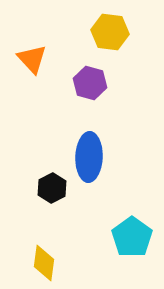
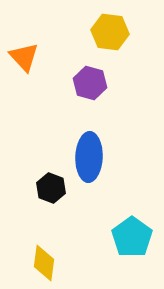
orange triangle: moved 8 px left, 2 px up
black hexagon: moved 1 px left; rotated 12 degrees counterclockwise
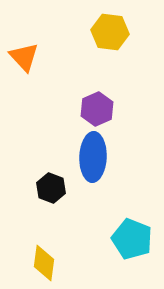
purple hexagon: moved 7 px right, 26 px down; rotated 20 degrees clockwise
blue ellipse: moved 4 px right
cyan pentagon: moved 2 px down; rotated 15 degrees counterclockwise
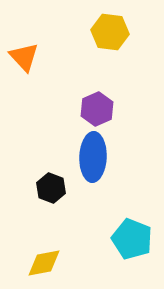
yellow diamond: rotated 72 degrees clockwise
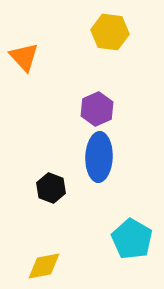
blue ellipse: moved 6 px right
cyan pentagon: rotated 9 degrees clockwise
yellow diamond: moved 3 px down
